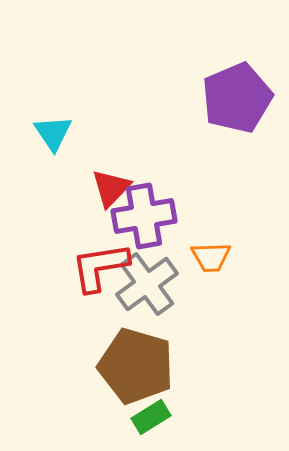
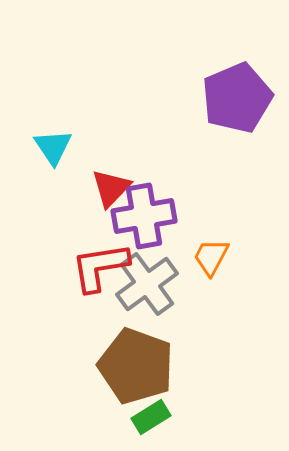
cyan triangle: moved 14 px down
orange trapezoid: rotated 120 degrees clockwise
brown pentagon: rotated 4 degrees clockwise
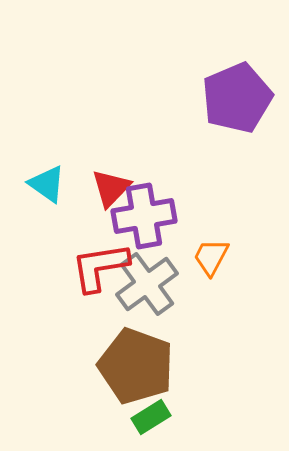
cyan triangle: moved 6 px left, 37 px down; rotated 21 degrees counterclockwise
